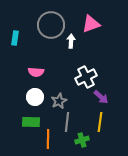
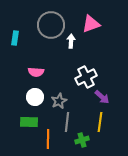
purple arrow: moved 1 px right
green rectangle: moved 2 px left
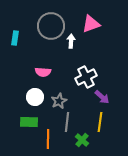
gray circle: moved 1 px down
pink semicircle: moved 7 px right
green cross: rotated 32 degrees counterclockwise
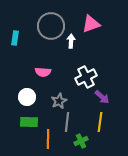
white circle: moved 8 px left
green cross: moved 1 px left, 1 px down; rotated 24 degrees clockwise
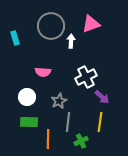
cyan rectangle: rotated 24 degrees counterclockwise
gray line: moved 1 px right
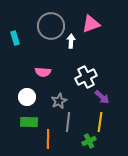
green cross: moved 8 px right
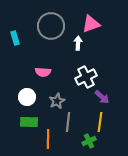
white arrow: moved 7 px right, 2 px down
gray star: moved 2 px left
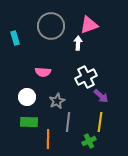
pink triangle: moved 2 px left, 1 px down
purple arrow: moved 1 px left, 1 px up
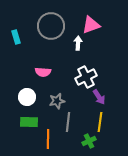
pink triangle: moved 2 px right
cyan rectangle: moved 1 px right, 1 px up
purple arrow: moved 2 px left, 1 px down; rotated 14 degrees clockwise
gray star: rotated 14 degrees clockwise
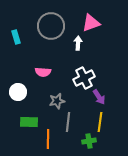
pink triangle: moved 2 px up
white cross: moved 2 px left, 1 px down
white circle: moved 9 px left, 5 px up
green cross: rotated 16 degrees clockwise
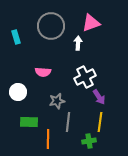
white cross: moved 1 px right, 1 px up
